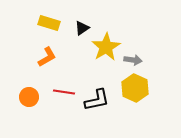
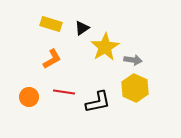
yellow rectangle: moved 2 px right, 1 px down
yellow star: moved 1 px left
orange L-shape: moved 5 px right, 2 px down
black L-shape: moved 1 px right, 2 px down
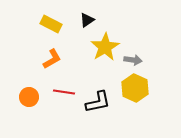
yellow rectangle: rotated 10 degrees clockwise
black triangle: moved 5 px right, 8 px up
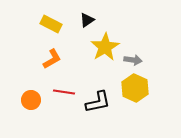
orange circle: moved 2 px right, 3 px down
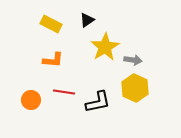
orange L-shape: moved 1 px right, 1 px down; rotated 35 degrees clockwise
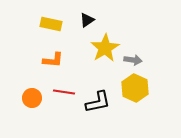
yellow rectangle: rotated 15 degrees counterclockwise
yellow star: moved 1 px down
orange circle: moved 1 px right, 2 px up
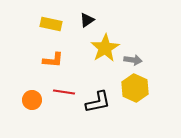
orange circle: moved 2 px down
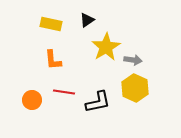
yellow star: moved 1 px right, 1 px up
orange L-shape: rotated 80 degrees clockwise
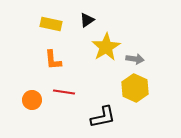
gray arrow: moved 2 px right, 1 px up
black L-shape: moved 5 px right, 15 px down
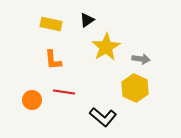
gray arrow: moved 6 px right
black L-shape: rotated 52 degrees clockwise
